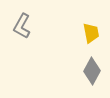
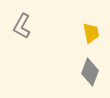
gray diamond: moved 2 px left, 1 px down; rotated 8 degrees counterclockwise
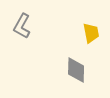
gray diamond: moved 14 px left, 2 px up; rotated 20 degrees counterclockwise
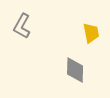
gray diamond: moved 1 px left
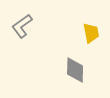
gray L-shape: rotated 25 degrees clockwise
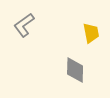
gray L-shape: moved 2 px right, 1 px up
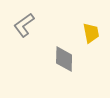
gray diamond: moved 11 px left, 11 px up
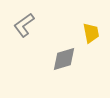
gray diamond: rotated 72 degrees clockwise
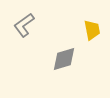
yellow trapezoid: moved 1 px right, 3 px up
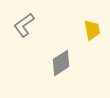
gray diamond: moved 3 px left, 4 px down; rotated 16 degrees counterclockwise
